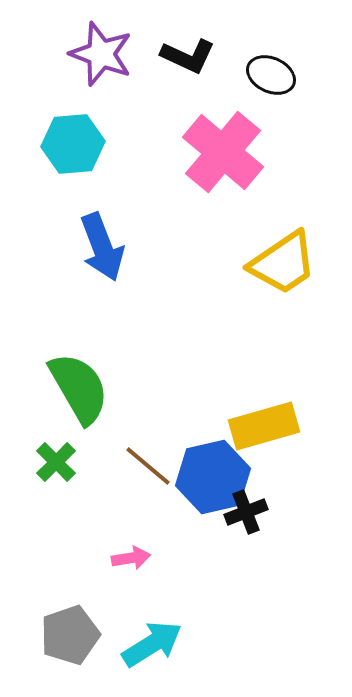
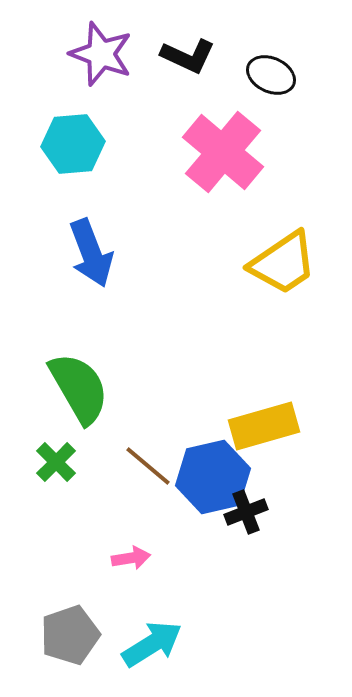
blue arrow: moved 11 px left, 6 px down
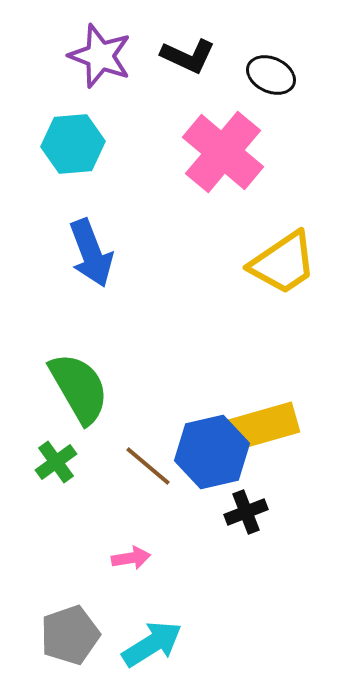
purple star: moved 1 px left, 2 px down
green cross: rotated 9 degrees clockwise
blue hexagon: moved 1 px left, 25 px up
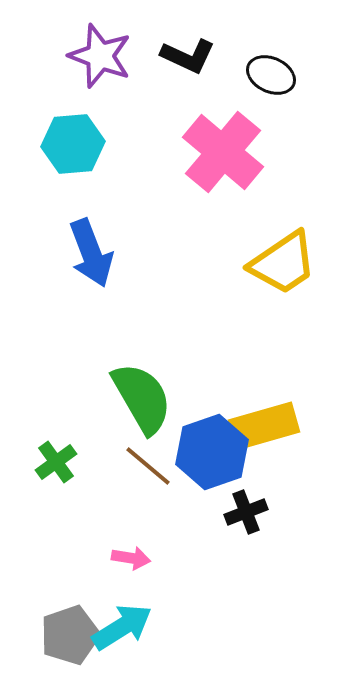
green semicircle: moved 63 px right, 10 px down
blue hexagon: rotated 6 degrees counterclockwise
pink arrow: rotated 18 degrees clockwise
cyan arrow: moved 30 px left, 17 px up
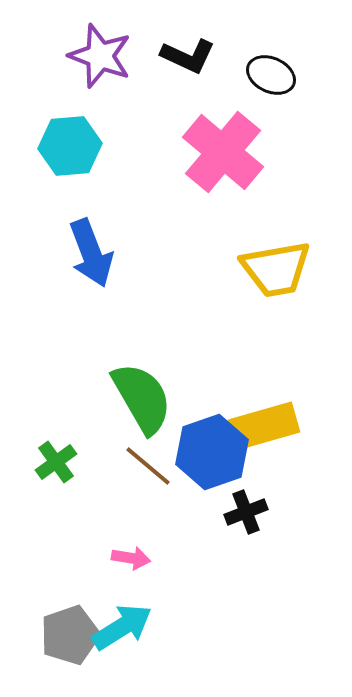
cyan hexagon: moved 3 px left, 2 px down
yellow trapezoid: moved 7 px left, 6 px down; rotated 24 degrees clockwise
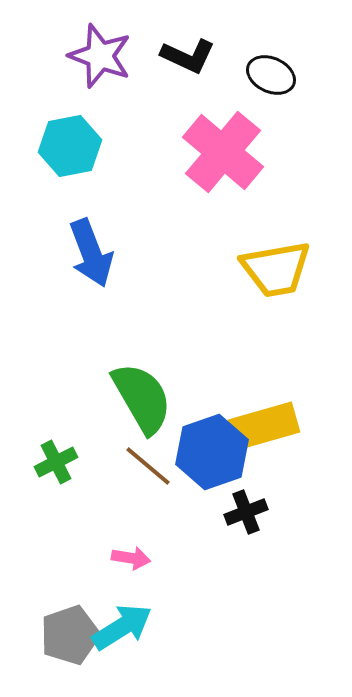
cyan hexagon: rotated 6 degrees counterclockwise
green cross: rotated 9 degrees clockwise
